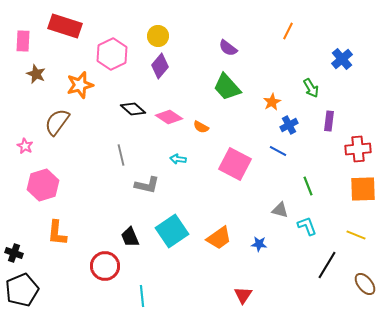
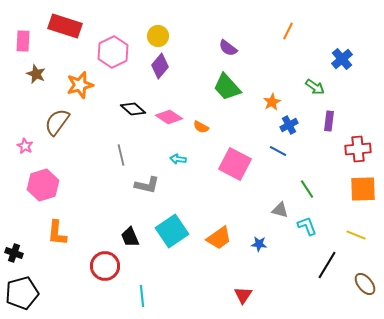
pink hexagon at (112, 54): moved 1 px right, 2 px up
green arrow at (311, 88): moved 4 px right, 1 px up; rotated 24 degrees counterclockwise
green line at (308, 186): moved 1 px left, 3 px down; rotated 12 degrees counterclockwise
black pentagon at (22, 290): moved 3 px down; rotated 8 degrees clockwise
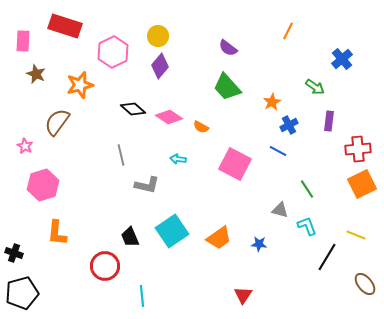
orange square at (363, 189): moved 1 px left, 5 px up; rotated 24 degrees counterclockwise
black line at (327, 265): moved 8 px up
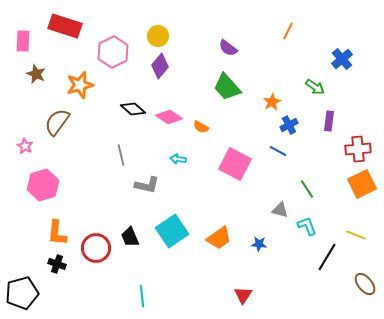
black cross at (14, 253): moved 43 px right, 11 px down
red circle at (105, 266): moved 9 px left, 18 px up
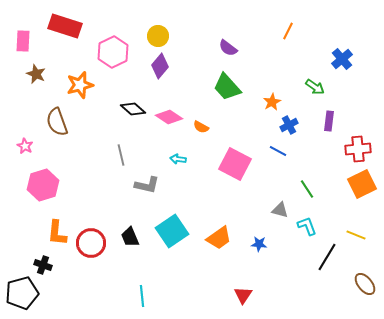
brown semicircle at (57, 122): rotated 56 degrees counterclockwise
red circle at (96, 248): moved 5 px left, 5 px up
black cross at (57, 264): moved 14 px left, 1 px down
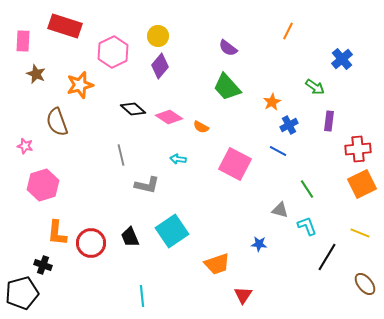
pink star at (25, 146): rotated 14 degrees counterclockwise
yellow line at (356, 235): moved 4 px right, 2 px up
orange trapezoid at (219, 238): moved 2 px left, 26 px down; rotated 16 degrees clockwise
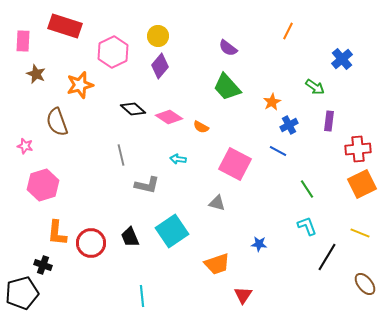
gray triangle at (280, 210): moved 63 px left, 7 px up
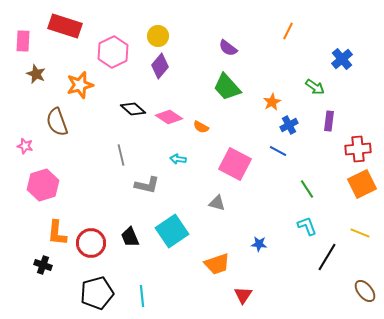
brown ellipse at (365, 284): moved 7 px down
black pentagon at (22, 293): moved 75 px right
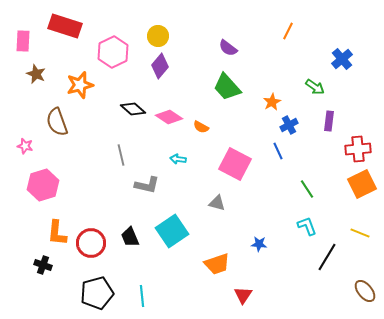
blue line at (278, 151): rotated 36 degrees clockwise
